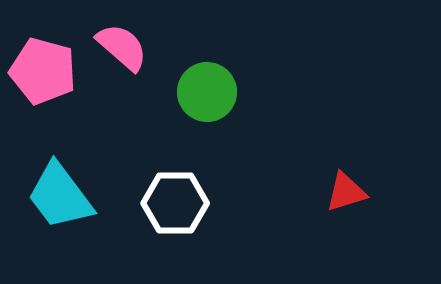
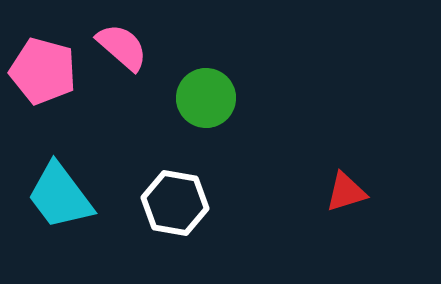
green circle: moved 1 px left, 6 px down
white hexagon: rotated 10 degrees clockwise
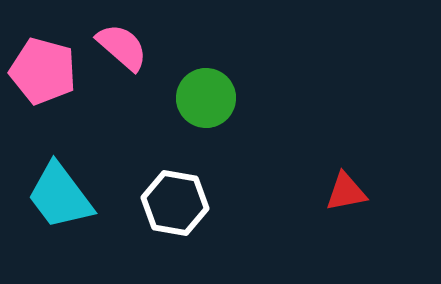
red triangle: rotated 6 degrees clockwise
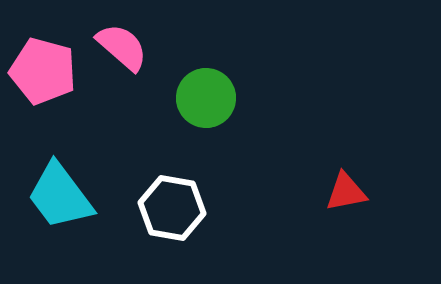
white hexagon: moved 3 px left, 5 px down
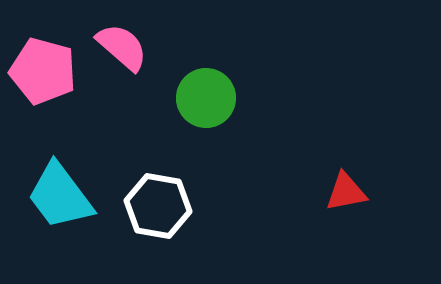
white hexagon: moved 14 px left, 2 px up
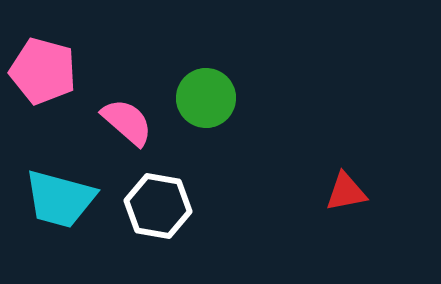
pink semicircle: moved 5 px right, 75 px down
cyan trapezoid: moved 3 px down; rotated 38 degrees counterclockwise
